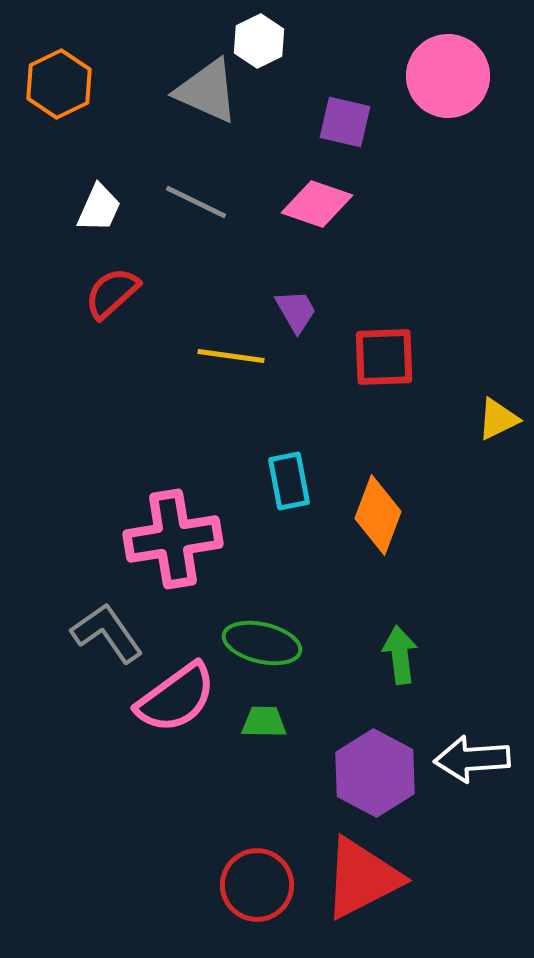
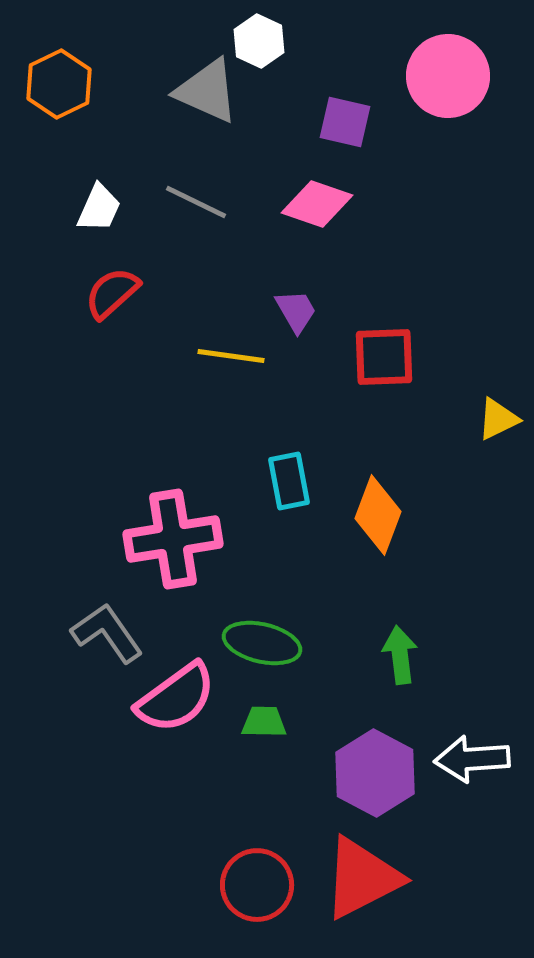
white hexagon: rotated 9 degrees counterclockwise
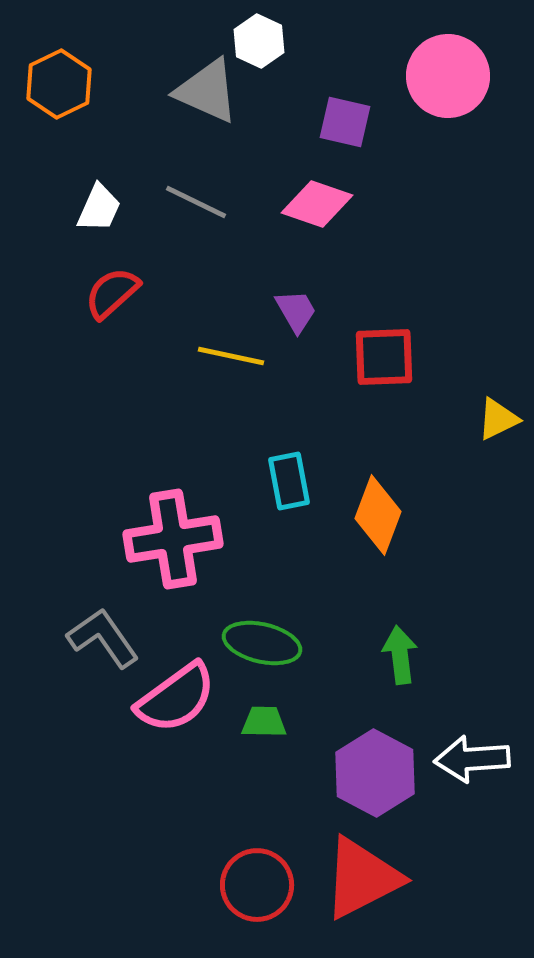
yellow line: rotated 4 degrees clockwise
gray L-shape: moved 4 px left, 5 px down
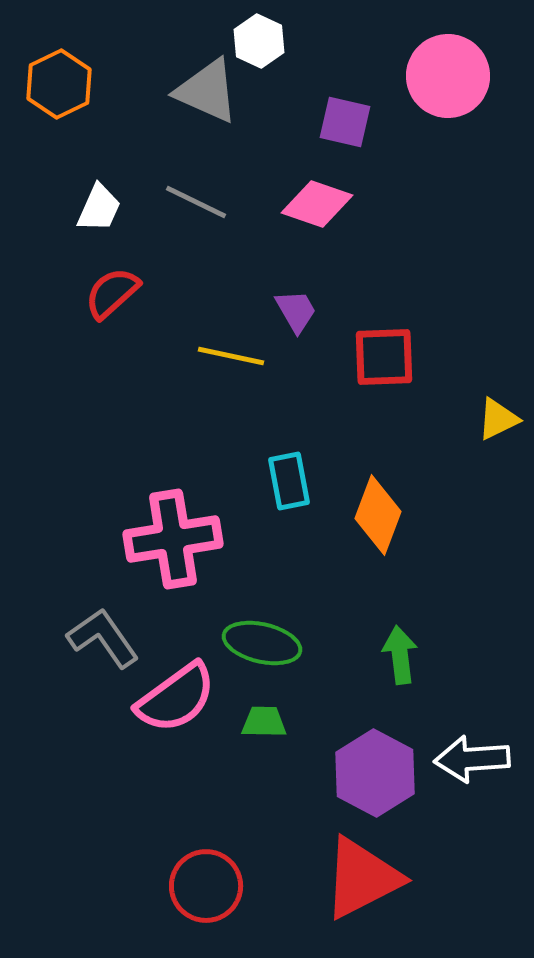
red circle: moved 51 px left, 1 px down
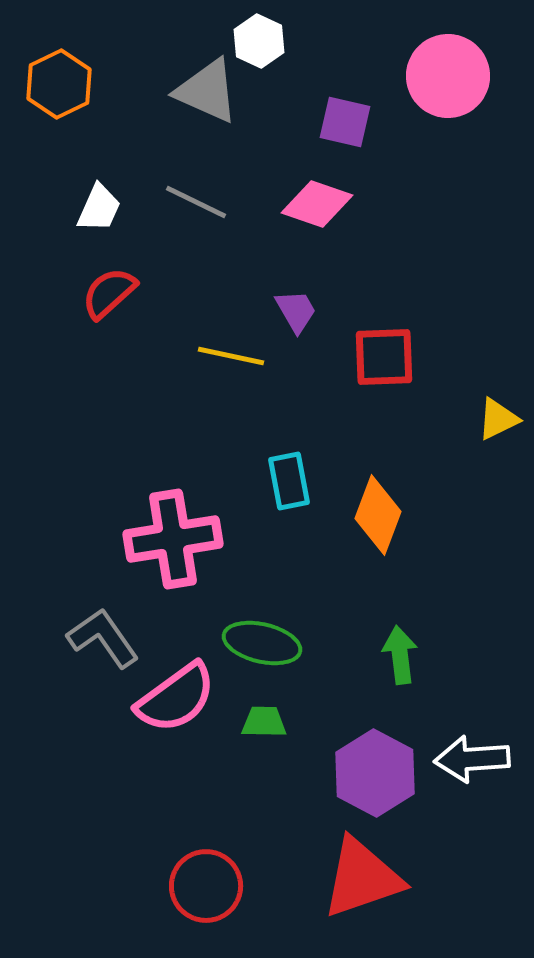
red semicircle: moved 3 px left
red triangle: rotated 8 degrees clockwise
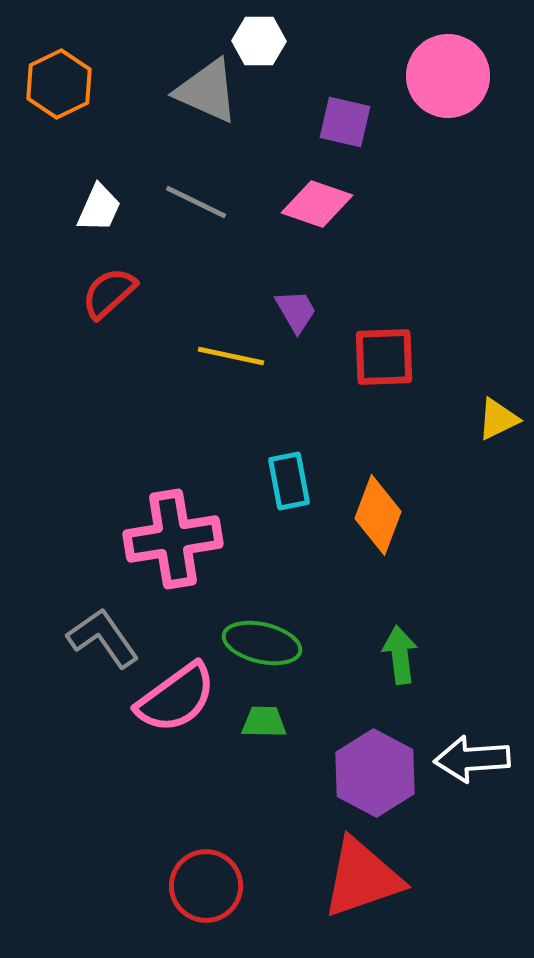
white hexagon: rotated 24 degrees counterclockwise
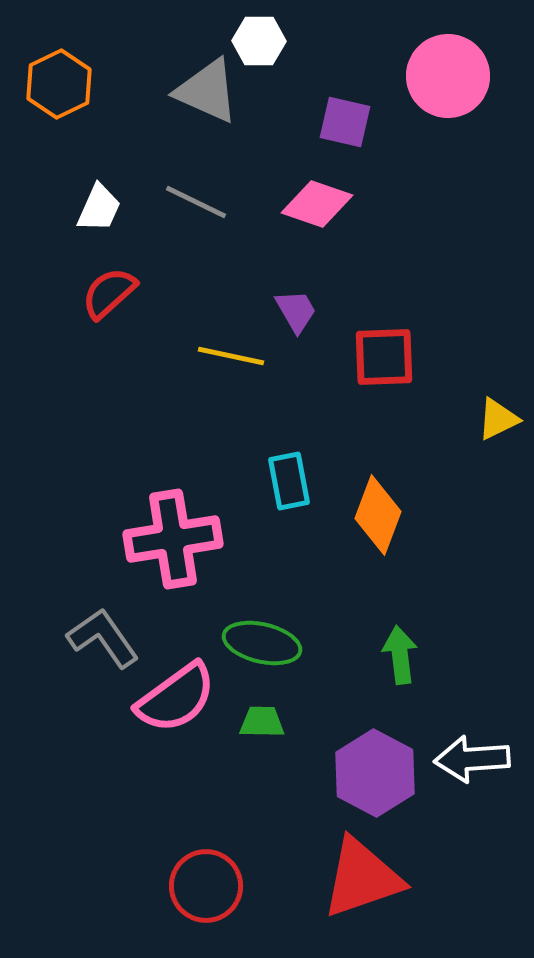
green trapezoid: moved 2 px left
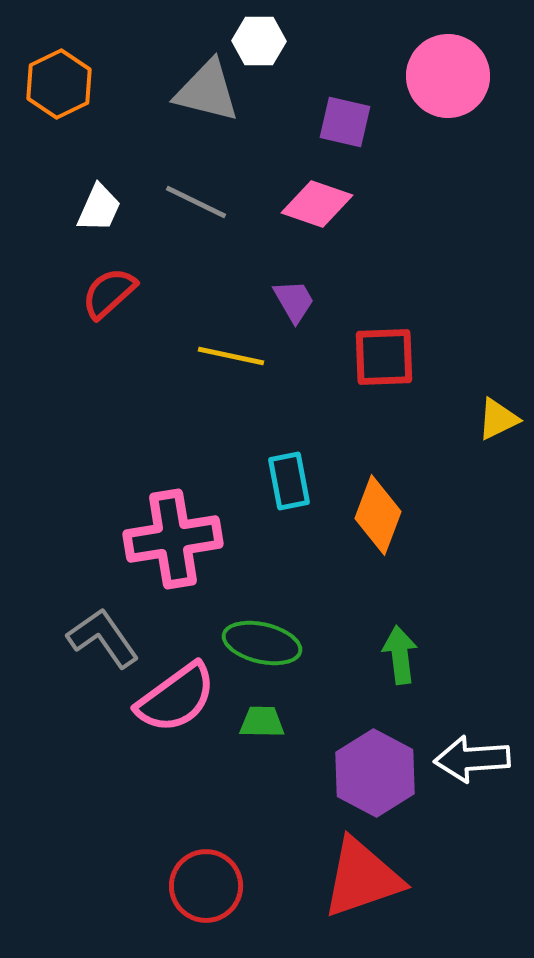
gray triangle: rotated 10 degrees counterclockwise
purple trapezoid: moved 2 px left, 10 px up
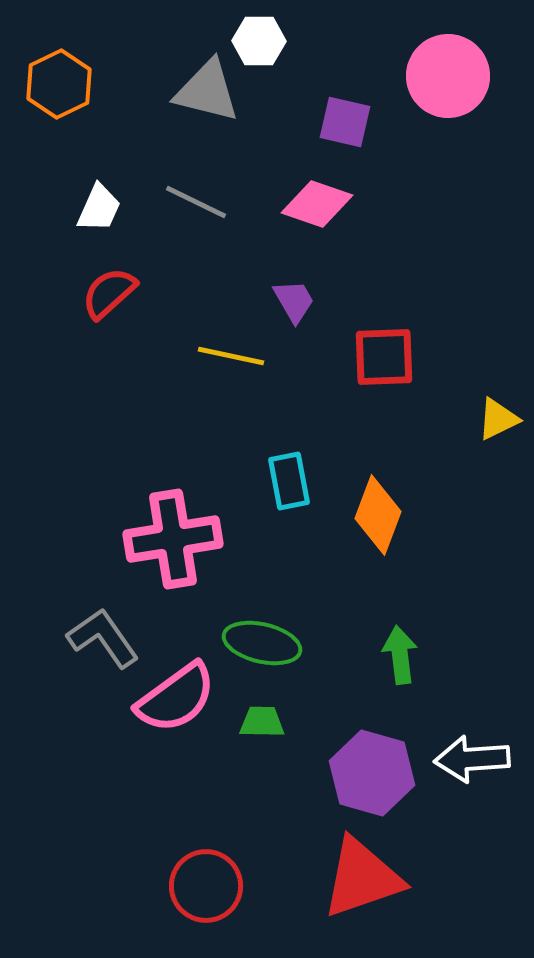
purple hexagon: moved 3 px left; rotated 12 degrees counterclockwise
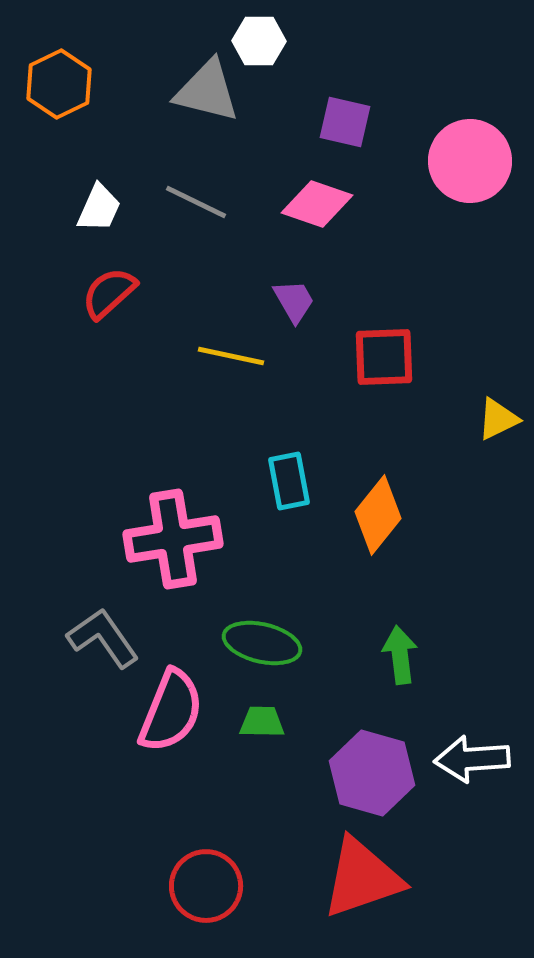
pink circle: moved 22 px right, 85 px down
orange diamond: rotated 18 degrees clockwise
pink semicircle: moved 5 px left, 13 px down; rotated 32 degrees counterclockwise
